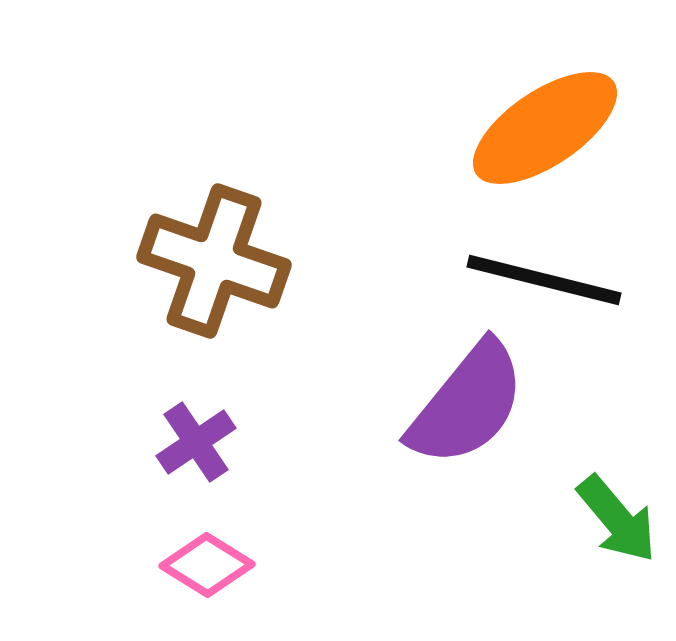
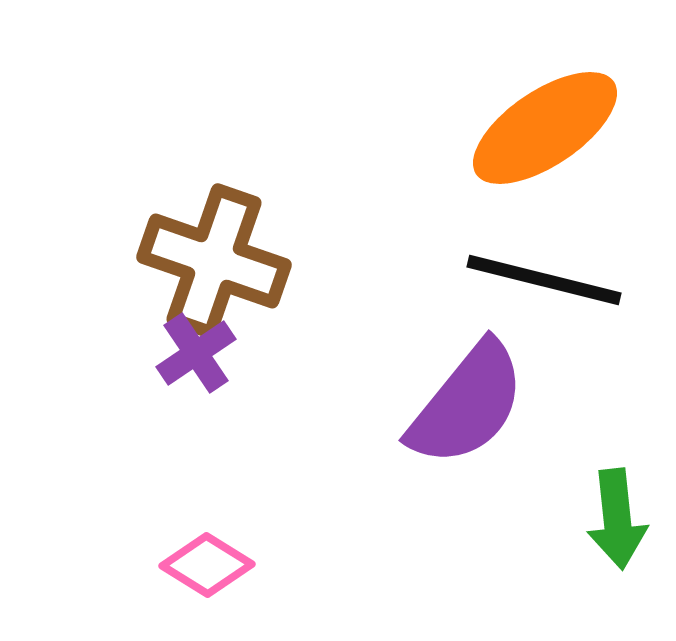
purple cross: moved 89 px up
green arrow: rotated 34 degrees clockwise
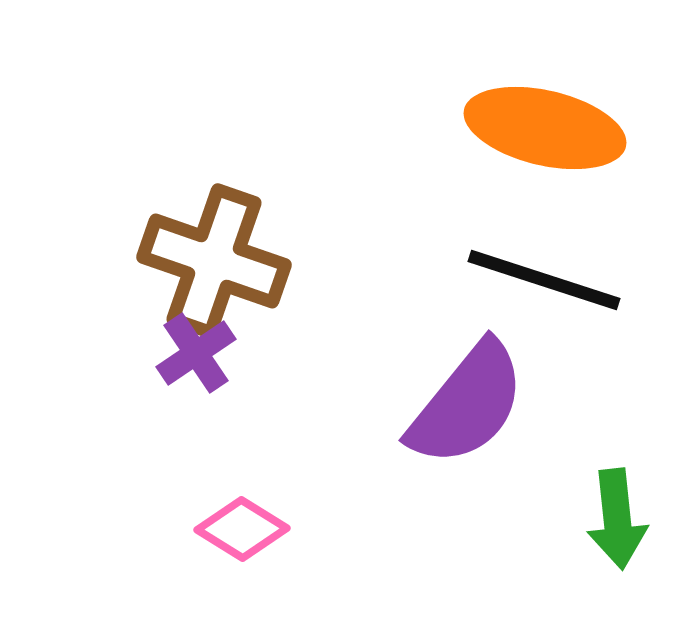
orange ellipse: rotated 47 degrees clockwise
black line: rotated 4 degrees clockwise
pink diamond: moved 35 px right, 36 px up
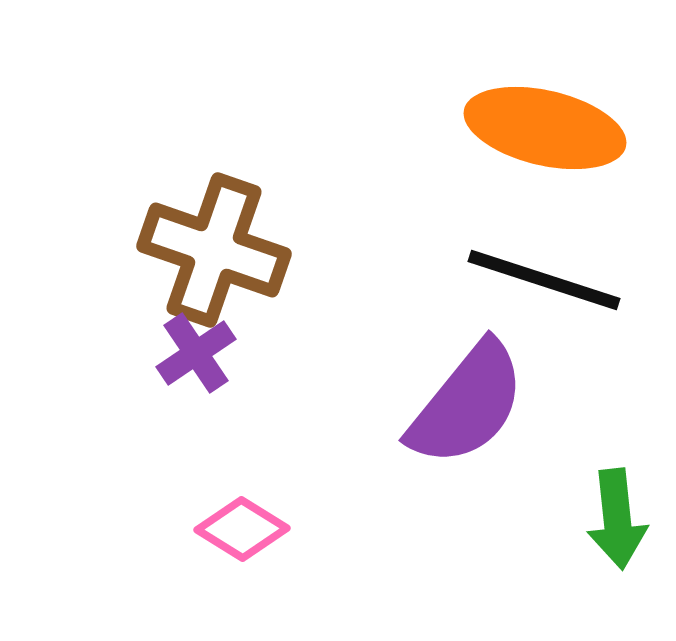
brown cross: moved 11 px up
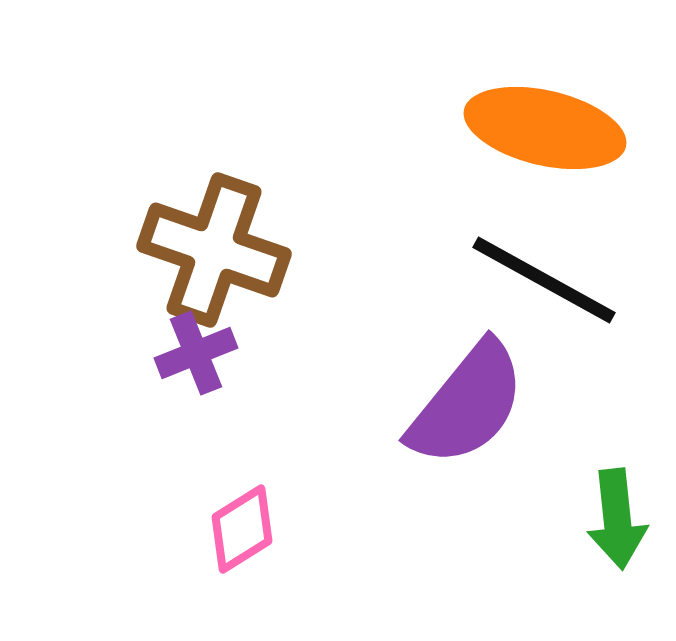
black line: rotated 11 degrees clockwise
purple cross: rotated 12 degrees clockwise
pink diamond: rotated 64 degrees counterclockwise
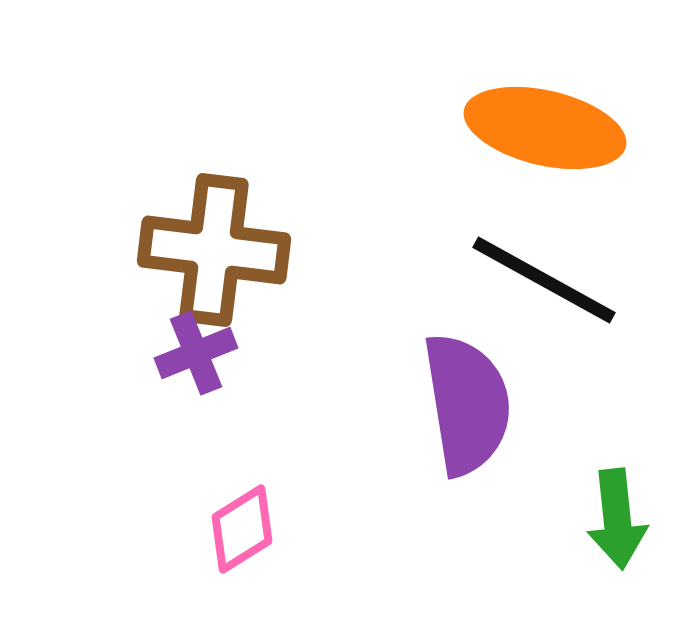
brown cross: rotated 12 degrees counterclockwise
purple semicircle: rotated 48 degrees counterclockwise
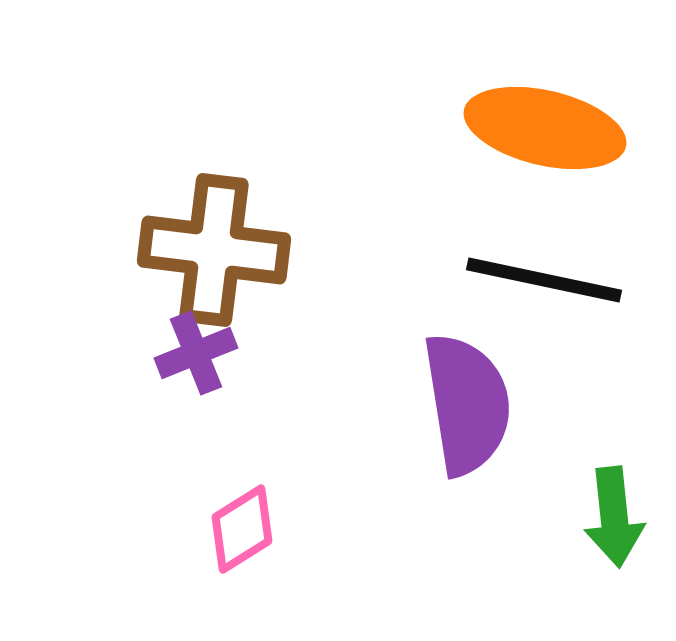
black line: rotated 17 degrees counterclockwise
green arrow: moved 3 px left, 2 px up
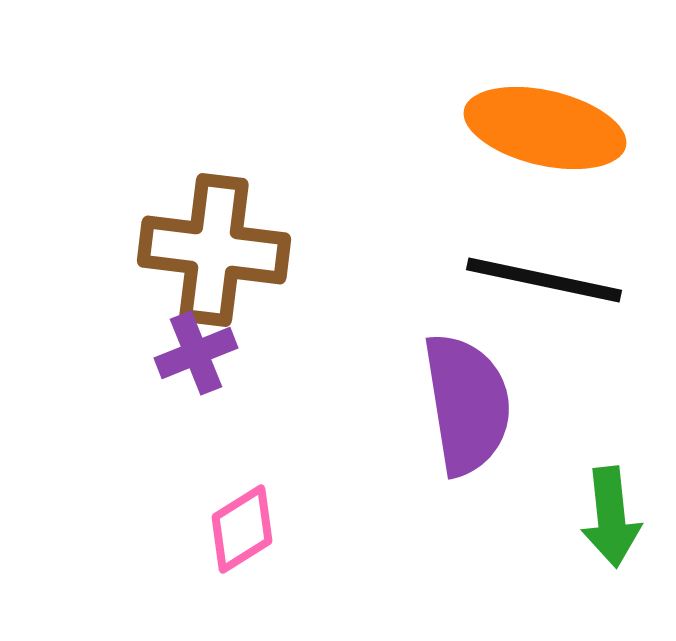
green arrow: moved 3 px left
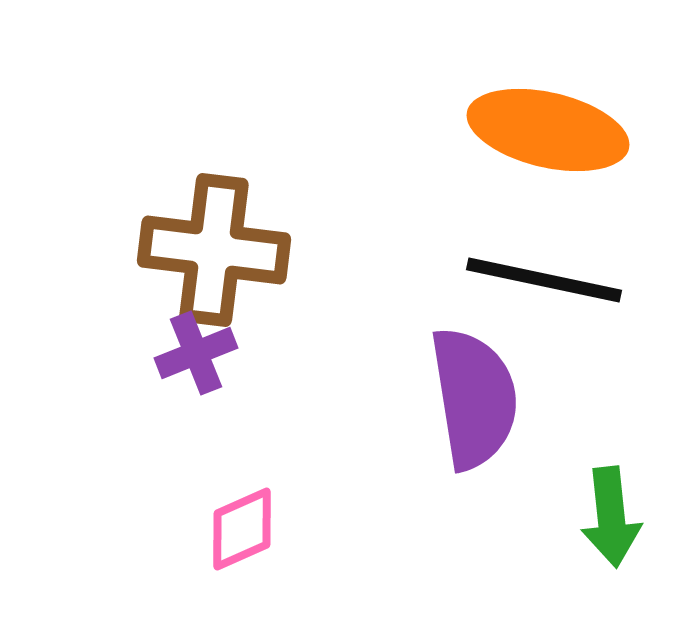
orange ellipse: moved 3 px right, 2 px down
purple semicircle: moved 7 px right, 6 px up
pink diamond: rotated 8 degrees clockwise
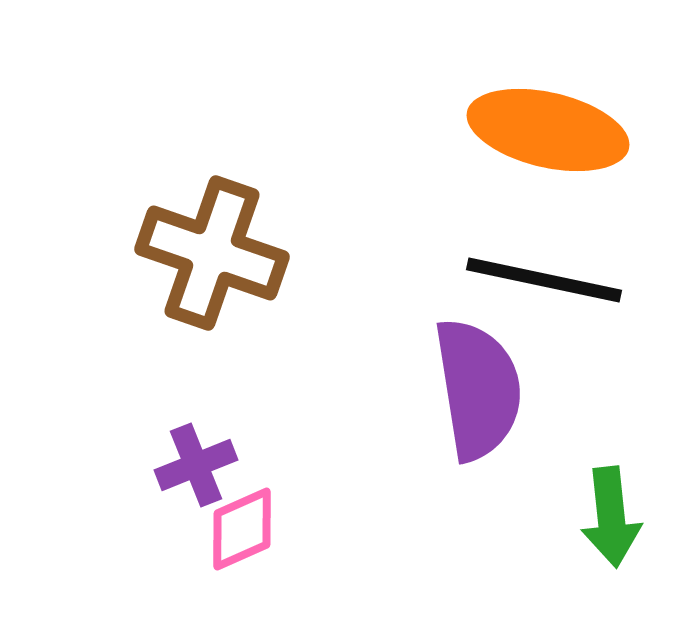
brown cross: moved 2 px left, 3 px down; rotated 12 degrees clockwise
purple cross: moved 112 px down
purple semicircle: moved 4 px right, 9 px up
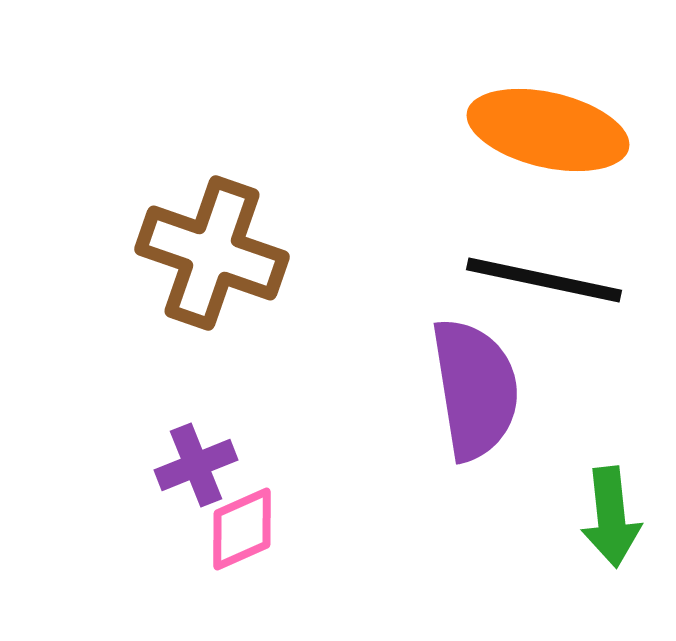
purple semicircle: moved 3 px left
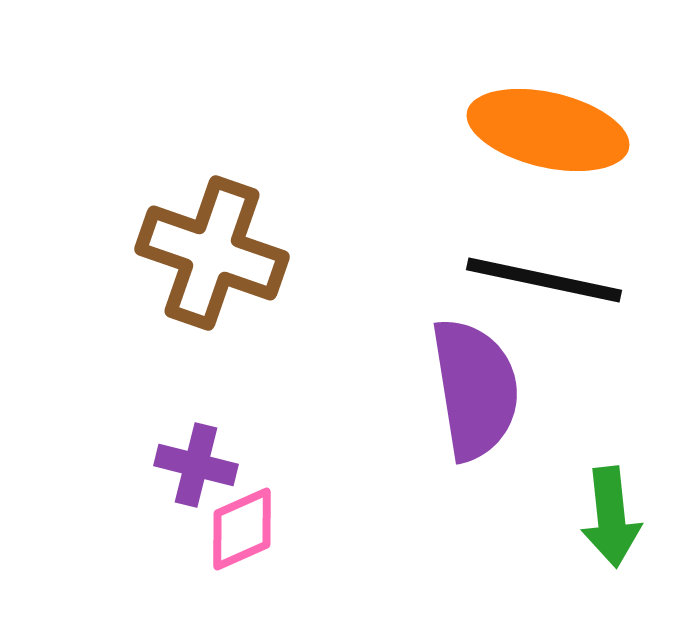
purple cross: rotated 36 degrees clockwise
